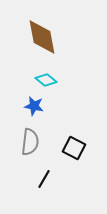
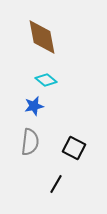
blue star: rotated 24 degrees counterclockwise
black line: moved 12 px right, 5 px down
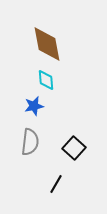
brown diamond: moved 5 px right, 7 px down
cyan diamond: rotated 45 degrees clockwise
black square: rotated 15 degrees clockwise
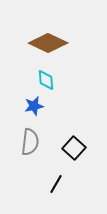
brown diamond: moved 1 px right, 1 px up; rotated 54 degrees counterclockwise
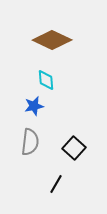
brown diamond: moved 4 px right, 3 px up
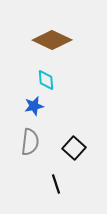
black line: rotated 48 degrees counterclockwise
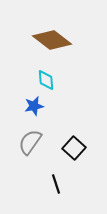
brown diamond: rotated 12 degrees clockwise
gray semicircle: rotated 152 degrees counterclockwise
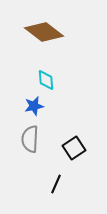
brown diamond: moved 8 px left, 8 px up
gray semicircle: moved 3 px up; rotated 32 degrees counterclockwise
black square: rotated 15 degrees clockwise
black line: rotated 42 degrees clockwise
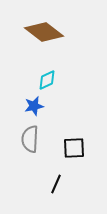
cyan diamond: moved 1 px right; rotated 70 degrees clockwise
black square: rotated 30 degrees clockwise
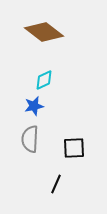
cyan diamond: moved 3 px left
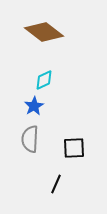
blue star: rotated 18 degrees counterclockwise
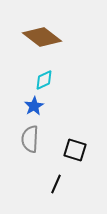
brown diamond: moved 2 px left, 5 px down
black square: moved 1 px right, 2 px down; rotated 20 degrees clockwise
